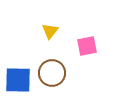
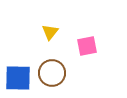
yellow triangle: moved 1 px down
blue square: moved 2 px up
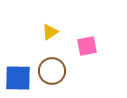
yellow triangle: rotated 18 degrees clockwise
brown circle: moved 2 px up
